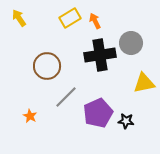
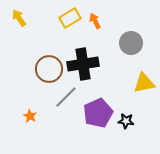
black cross: moved 17 px left, 9 px down
brown circle: moved 2 px right, 3 px down
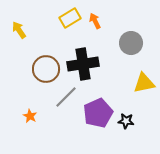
yellow arrow: moved 12 px down
brown circle: moved 3 px left
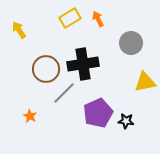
orange arrow: moved 3 px right, 2 px up
yellow triangle: moved 1 px right, 1 px up
gray line: moved 2 px left, 4 px up
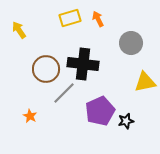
yellow rectangle: rotated 15 degrees clockwise
black cross: rotated 16 degrees clockwise
purple pentagon: moved 2 px right, 2 px up
black star: rotated 21 degrees counterclockwise
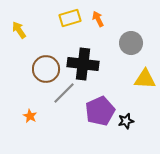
yellow triangle: moved 3 px up; rotated 15 degrees clockwise
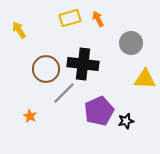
purple pentagon: moved 1 px left
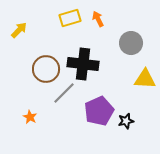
yellow arrow: rotated 78 degrees clockwise
orange star: moved 1 px down
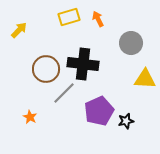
yellow rectangle: moved 1 px left, 1 px up
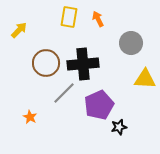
yellow rectangle: rotated 65 degrees counterclockwise
black cross: rotated 12 degrees counterclockwise
brown circle: moved 6 px up
purple pentagon: moved 6 px up
black star: moved 7 px left, 6 px down
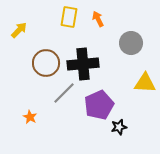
yellow triangle: moved 4 px down
